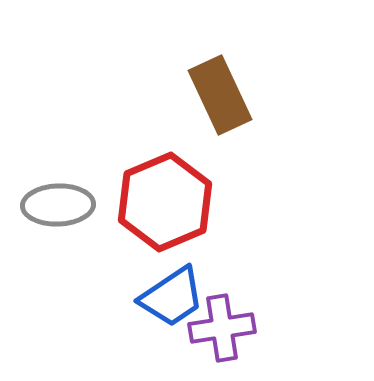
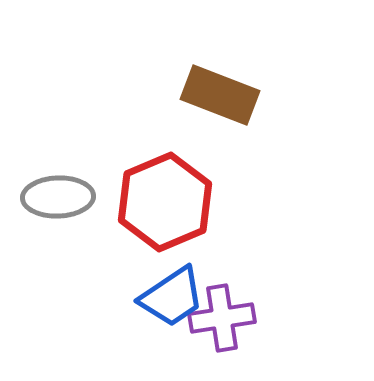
brown rectangle: rotated 44 degrees counterclockwise
gray ellipse: moved 8 px up
purple cross: moved 10 px up
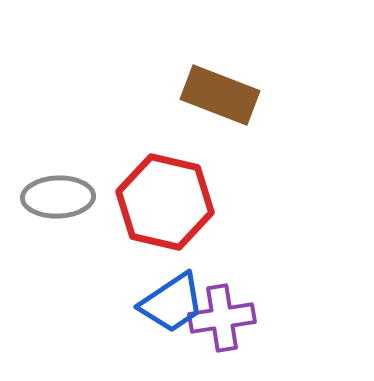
red hexagon: rotated 24 degrees counterclockwise
blue trapezoid: moved 6 px down
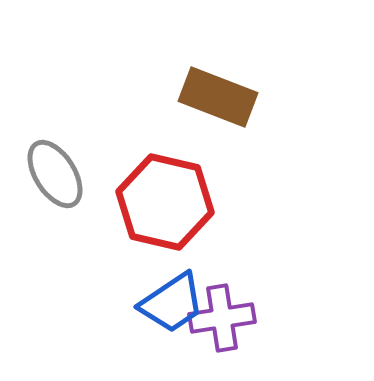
brown rectangle: moved 2 px left, 2 px down
gray ellipse: moved 3 px left, 23 px up; rotated 60 degrees clockwise
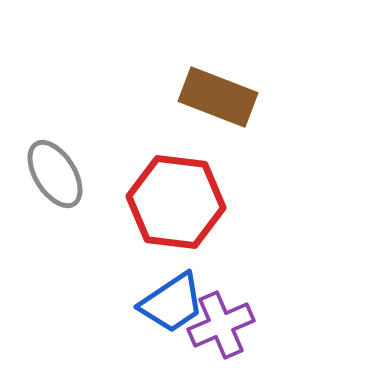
red hexagon: moved 11 px right; rotated 6 degrees counterclockwise
purple cross: moved 1 px left, 7 px down; rotated 14 degrees counterclockwise
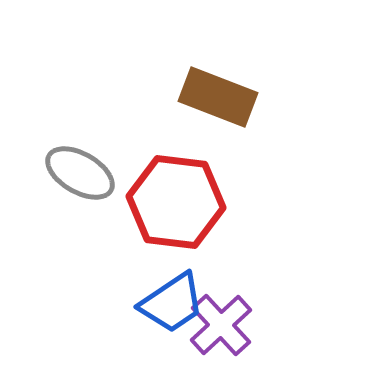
gray ellipse: moved 25 px right, 1 px up; rotated 28 degrees counterclockwise
purple cross: rotated 20 degrees counterclockwise
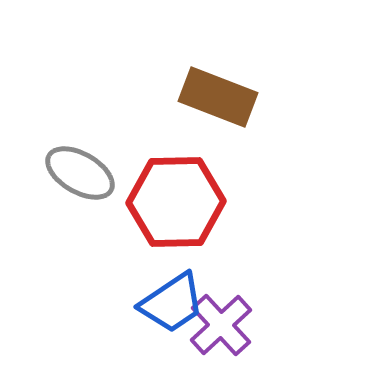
red hexagon: rotated 8 degrees counterclockwise
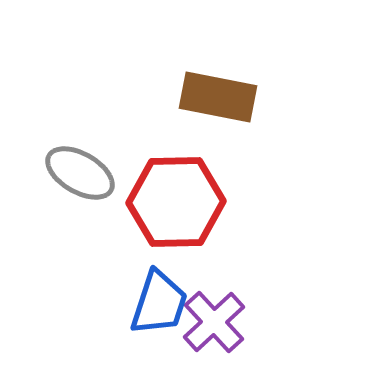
brown rectangle: rotated 10 degrees counterclockwise
blue trapezoid: moved 13 px left; rotated 38 degrees counterclockwise
purple cross: moved 7 px left, 3 px up
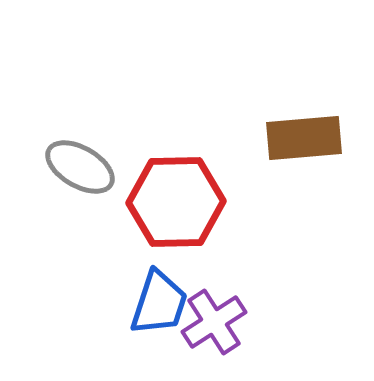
brown rectangle: moved 86 px right, 41 px down; rotated 16 degrees counterclockwise
gray ellipse: moved 6 px up
purple cross: rotated 10 degrees clockwise
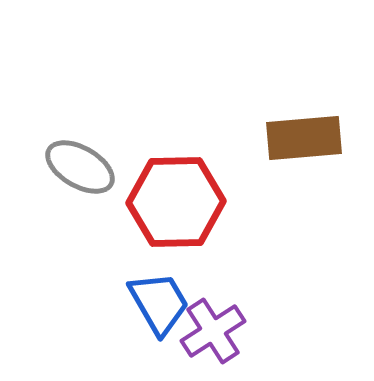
blue trapezoid: rotated 48 degrees counterclockwise
purple cross: moved 1 px left, 9 px down
